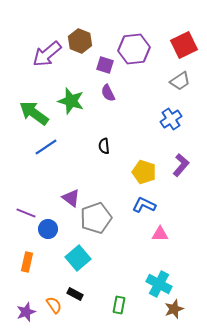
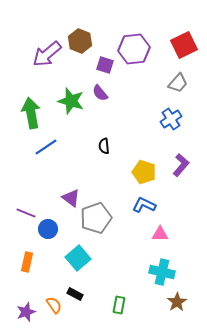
gray trapezoid: moved 2 px left, 2 px down; rotated 15 degrees counterclockwise
purple semicircle: moved 8 px left; rotated 12 degrees counterclockwise
green arrow: moved 3 px left; rotated 44 degrees clockwise
cyan cross: moved 3 px right, 12 px up; rotated 15 degrees counterclockwise
brown star: moved 3 px right, 7 px up; rotated 12 degrees counterclockwise
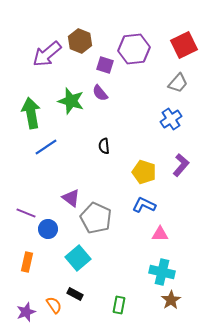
gray pentagon: rotated 28 degrees counterclockwise
brown star: moved 6 px left, 2 px up
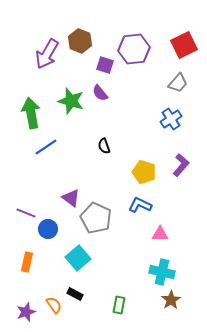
purple arrow: rotated 20 degrees counterclockwise
black semicircle: rotated 14 degrees counterclockwise
blue L-shape: moved 4 px left
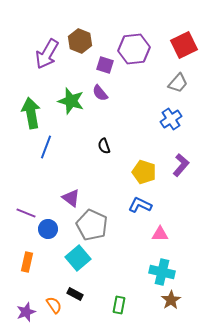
blue line: rotated 35 degrees counterclockwise
gray pentagon: moved 4 px left, 7 px down
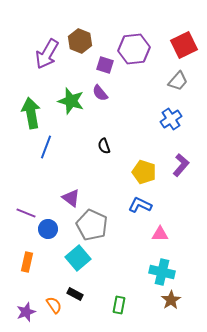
gray trapezoid: moved 2 px up
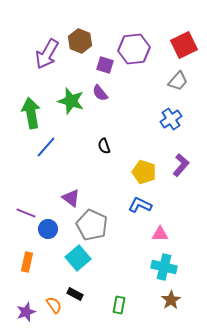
blue line: rotated 20 degrees clockwise
cyan cross: moved 2 px right, 5 px up
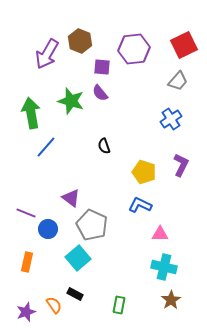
purple square: moved 3 px left, 2 px down; rotated 12 degrees counterclockwise
purple L-shape: rotated 15 degrees counterclockwise
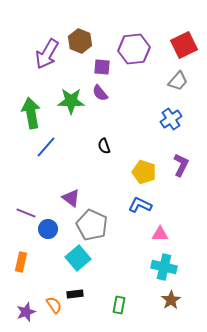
green star: rotated 16 degrees counterclockwise
orange rectangle: moved 6 px left
black rectangle: rotated 35 degrees counterclockwise
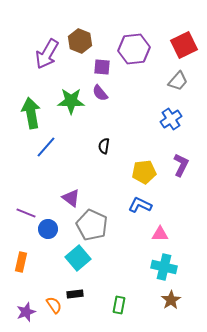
black semicircle: rotated 28 degrees clockwise
yellow pentagon: rotated 25 degrees counterclockwise
